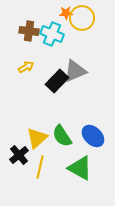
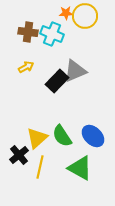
yellow circle: moved 3 px right, 2 px up
brown cross: moved 1 px left, 1 px down
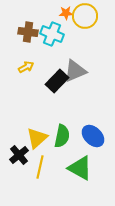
green semicircle: rotated 135 degrees counterclockwise
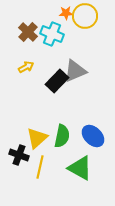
brown cross: rotated 36 degrees clockwise
black cross: rotated 30 degrees counterclockwise
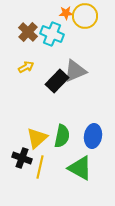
blue ellipse: rotated 55 degrees clockwise
black cross: moved 3 px right, 3 px down
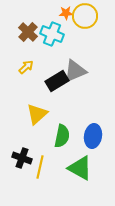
yellow arrow: rotated 14 degrees counterclockwise
black rectangle: rotated 15 degrees clockwise
yellow triangle: moved 24 px up
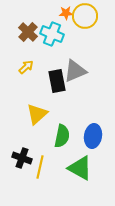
black rectangle: rotated 70 degrees counterclockwise
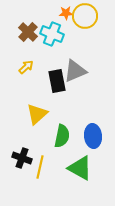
blue ellipse: rotated 15 degrees counterclockwise
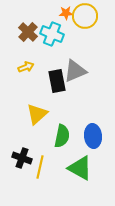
yellow arrow: rotated 21 degrees clockwise
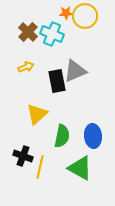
black cross: moved 1 px right, 2 px up
